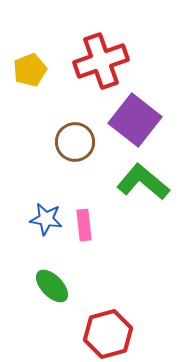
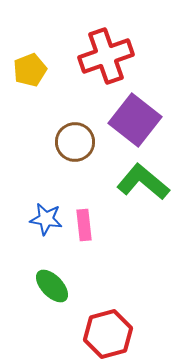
red cross: moved 5 px right, 5 px up
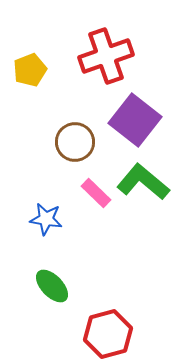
pink rectangle: moved 12 px right, 32 px up; rotated 40 degrees counterclockwise
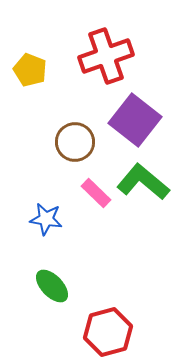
yellow pentagon: rotated 28 degrees counterclockwise
red hexagon: moved 2 px up
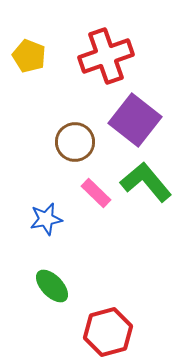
yellow pentagon: moved 1 px left, 14 px up
green L-shape: moved 3 px right; rotated 10 degrees clockwise
blue star: rotated 20 degrees counterclockwise
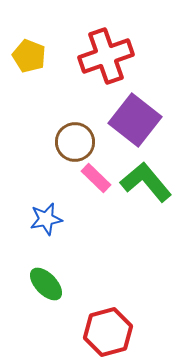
pink rectangle: moved 15 px up
green ellipse: moved 6 px left, 2 px up
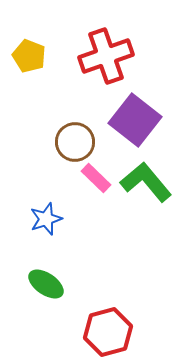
blue star: rotated 8 degrees counterclockwise
green ellipse: rotated 12 degrees counterclockwise
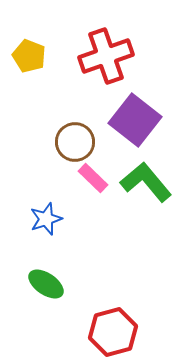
pink rectangle: moved 3 px left
red hexagon: moved 5 px right
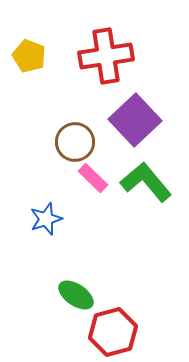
red cross: rotated 10 degrees clockwise
purple square: rotated 9 degrees clockwise
green ellipse: moved 30 px right, 11 px down
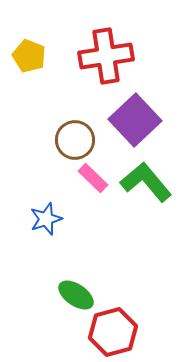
brown circle: moved 2 px up
